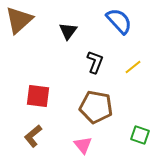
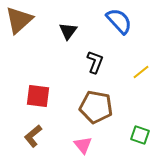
yellow line: moved 8 px right, 5 px down
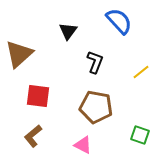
brown triangle: moved 34 px down
pink triangle: rotated 24 degrees counterclockwise
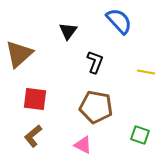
yellow line: moved 5 px right; rotated 48 degrees clockwise
red square: moved 3 px left, 3 px down
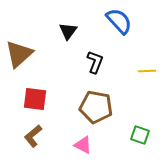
yellow line: moved 1 px right, 1 px up; rotated 12 degrees counterclockwise
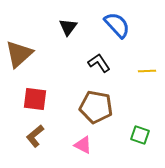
blue semicircle: moved 2 px left, 4 px down
black triangle: moved 4 px up
black L-shape: moved 4 px right, 1 px down; rotated 55 degrees counterclockwise
brown L-shape: moved 2 px right
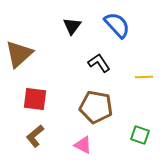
black triangle: moved 4 px right, 1 px up
yellow line: moved 3 px left, 6 px down
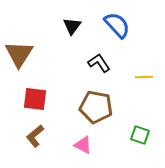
brown triangle: rotated 16 degrees counterclockwise
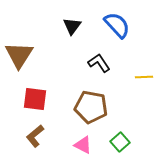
brown triangle: moved 1 px down
brown pentagon: moved 5 px left
green square: moved 20 px left, 7 px down; rotated 30 degrees clockwise
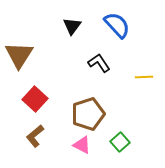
red square: rotated 35 degrees clockwise
brown pentagon: moved 3 px left, 7 px down; rotated 28 degrees counterclockwise
pink triangle: moved 1 px left
